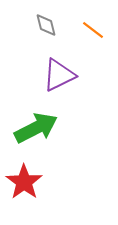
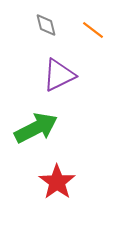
red star: moved 33 px right
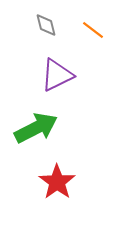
purple triangle: moved 2 px left
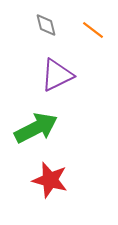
red star: moved 7 px left, 2 px up; rotated 21 degrees counterclockwise
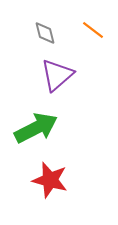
gray diamond: moved 1 px left, 8 px down
purple triangle: rotated 15 degrees counterclockwise
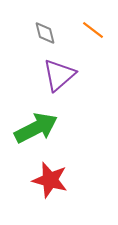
purple triangle: moved 2 px right
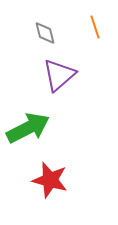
orange line: moved 2 px right, 3 px up; rotated 35 degrees clockwise
green arrow: moved 8 px left
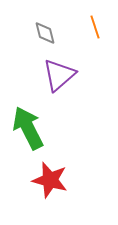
green arrow: rotated 90 degrees counterclockwise
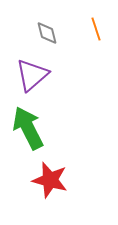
orange line: moved 1 px right, 2 px down
gray diamond: moved 2 px right
purple triangle: moved 27 px left
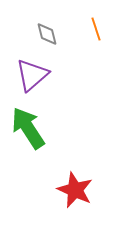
gray diamond: moved 1 px down
green arrow: rotated 6 degrees counterclockwise
red star: moved 25 px right, 10 px down; rotated 9 degrees clockwise
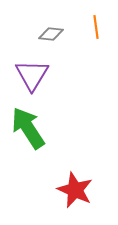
orange line: moved 2 px up; rotated 10 degrees clockwise
gray diamond: moved 4 px right; rotated 70 degrees counterclockwise
purple triangle: rotated 18 degrees counterclockwise
